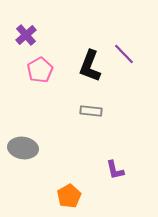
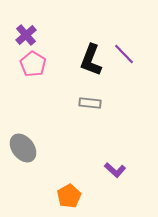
black L-shape: moved 1 px right, 6 px up
pink pentagon: moved 7 px left, 6 px up; rotated 10 degrees counterclockwise
gray rectangle: moved 1 px left, 8 px up
gray ellipse: rotated 44 degrees clockwise
purple L-shape: rotated 35 degrees counterclockwise
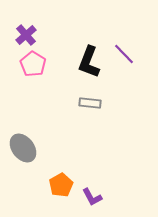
black L-shape: moved 2 px left, 2 px down
purple L-shape: moved 23 px left, 27 px down; rotated 20 degrees clockwise
orange pentagon: moved 8 px left, 11 px up
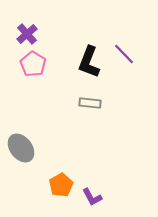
purple cross: moved 1 px right, 1 px up
gray ellipse: moved 2 px left
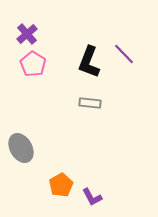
gray ellipse: rotated 8 degrees clockwise
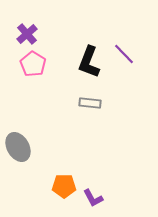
gray ellipse: moved 3 px left, 1 px up
orange pentagon: moved 3 px right, 1 px down; rotated 30 degrees clockwise
purple L-shape: moved 1 px right, 1 px down
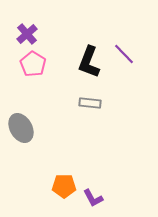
gray ellipse: moved 3 px right, 19 px up
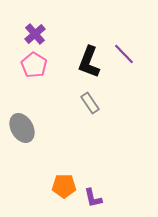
purple cross: moved 8 px right
pink pentagon: moved 1 px right, 1 px down
gray rectangle: rotated 50 degrees clockwise
gray ellipse: moved 1 px right
purple L-shape: rotated 15 degrees clockwise
